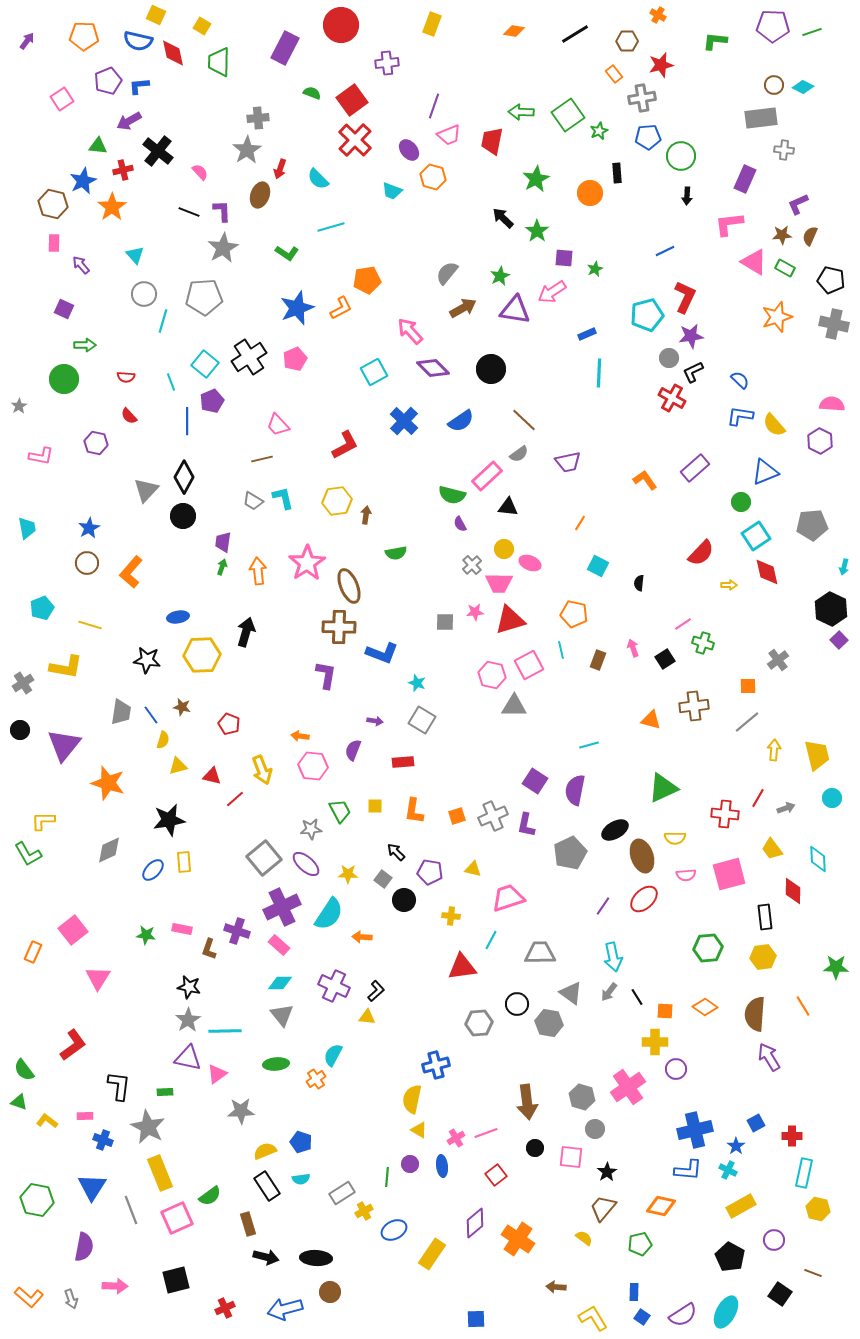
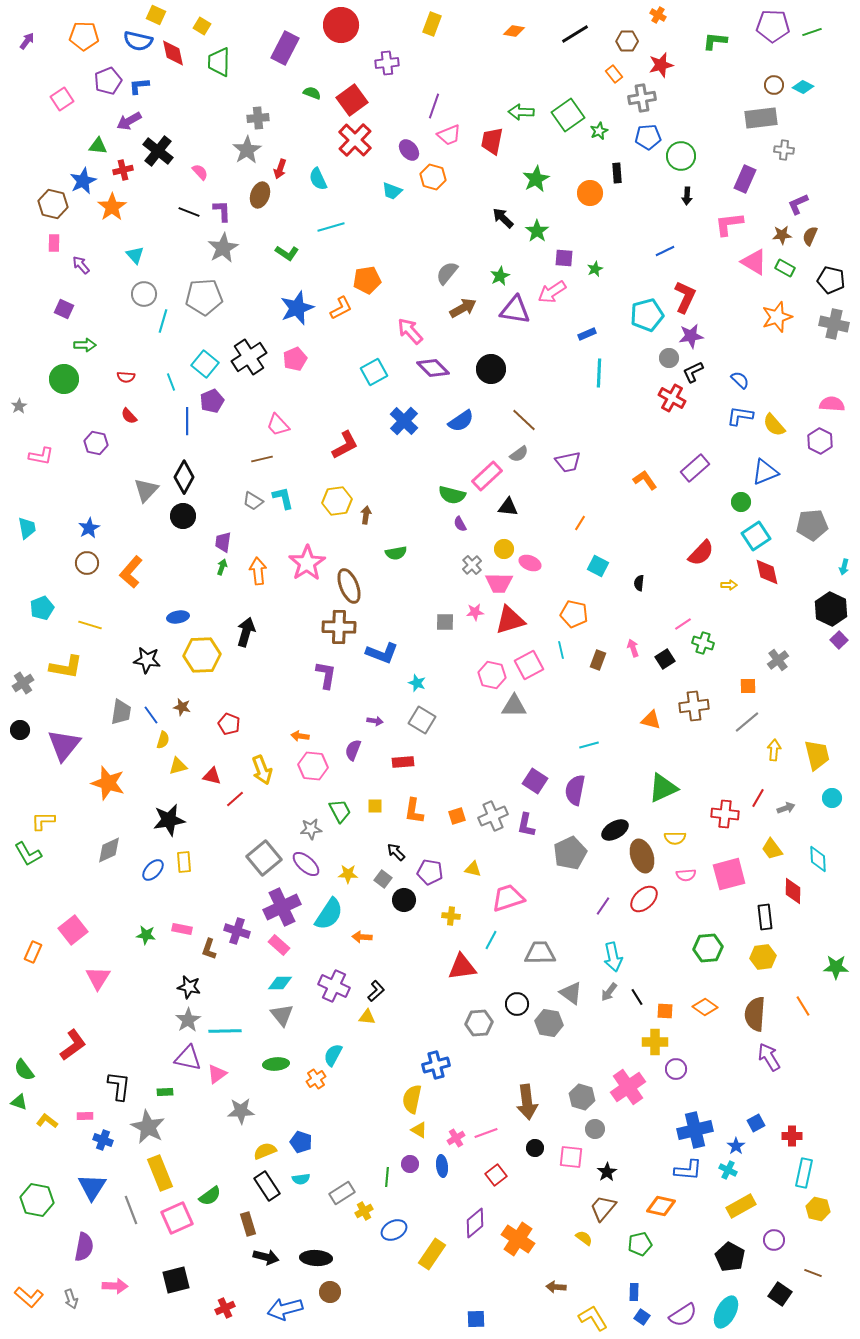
cyan semicircle at (318, 179): rotated 20 degrees clockwise
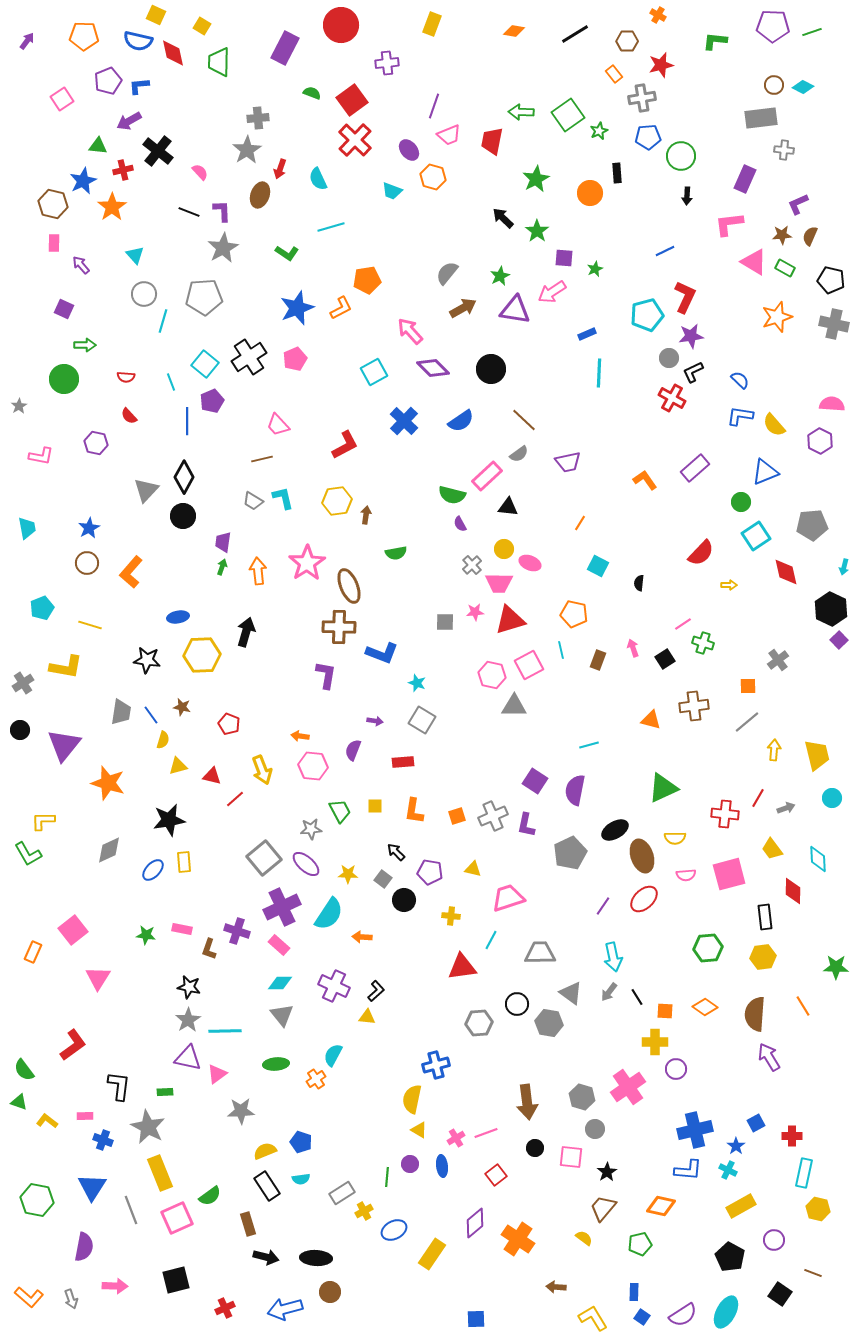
red diamond at (767, 572): moved 19 px right
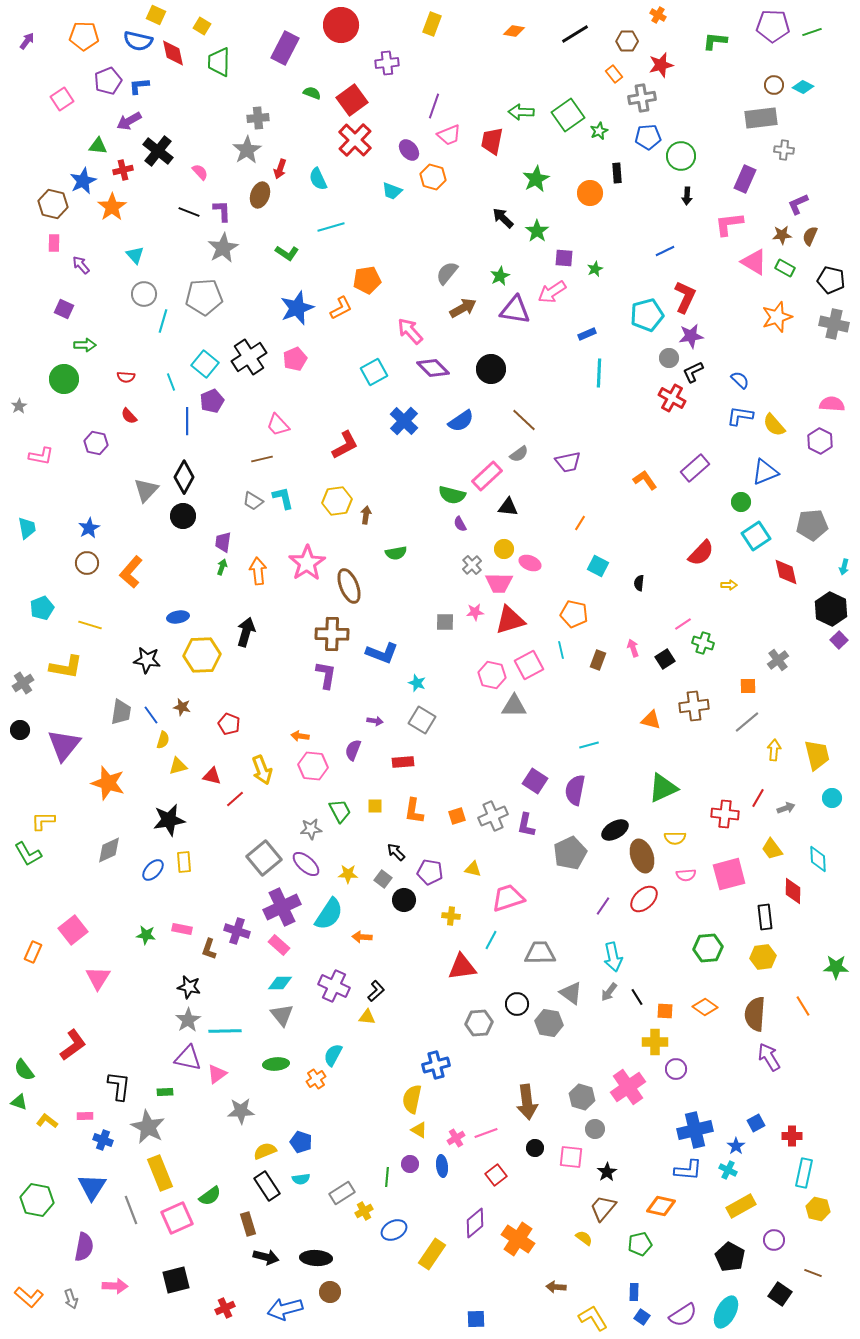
brown cross at (339, 627): moved 7 px left, 7 px down
